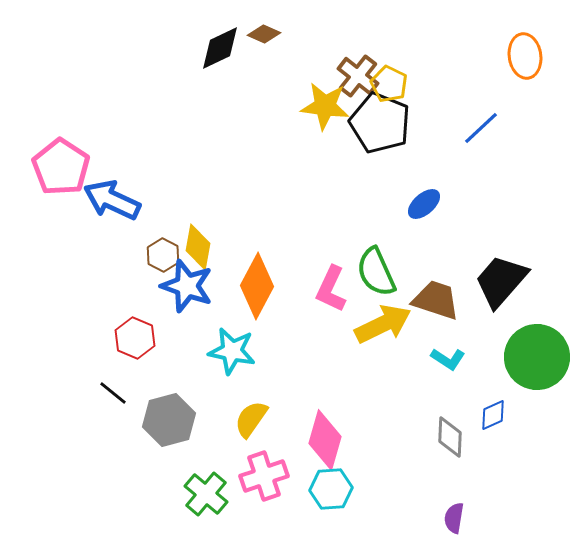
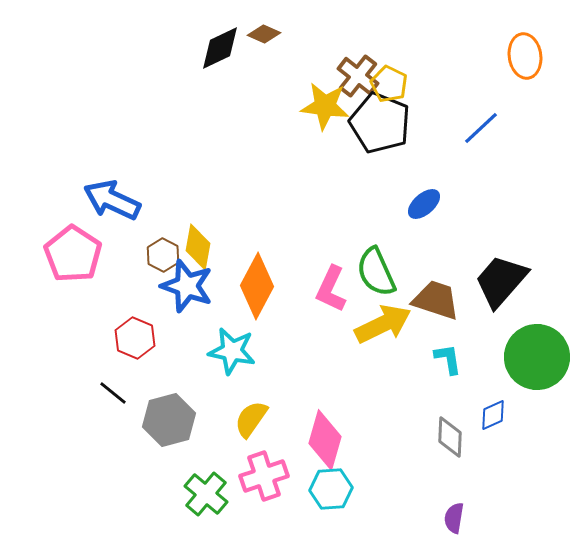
pink pentagon: moved 12 px right, 87 px down
cyan L-shape: rotated 132 degrees counterclockwise
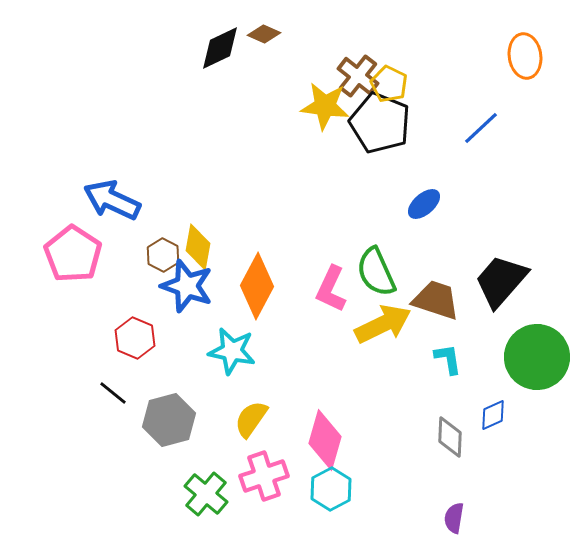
cyan hexagon: rotated 24 degrees counterclockwise
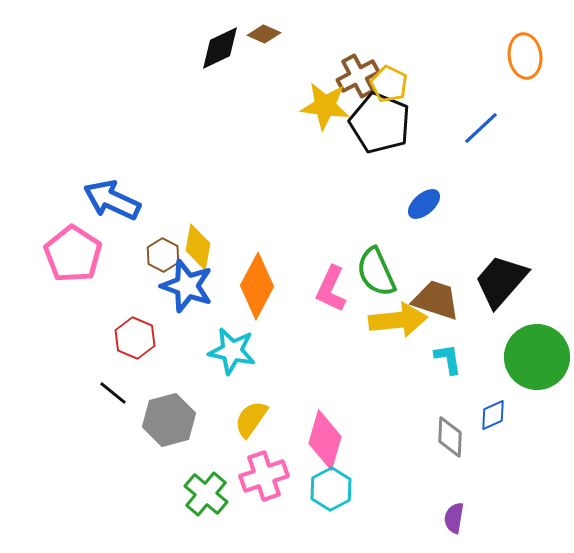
brown cross: rotated 24 degrees clockwise
yellow arrow: moved 15 px right, 4 px up; rotated 20 degrees clockwise
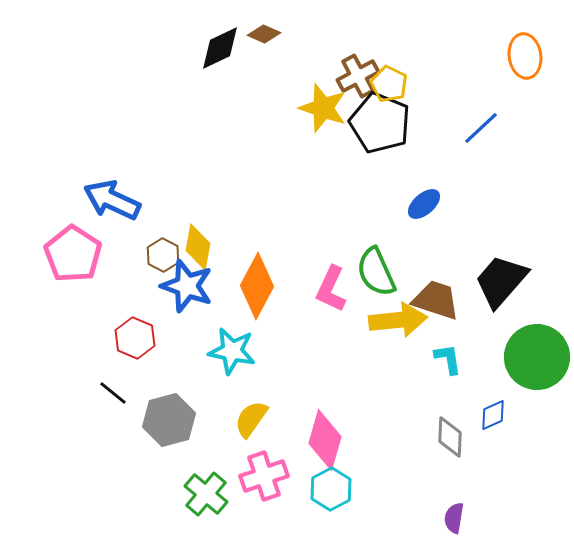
yellow star: moved 2 px left, 2 px down; rotated 12 degrees clockwise
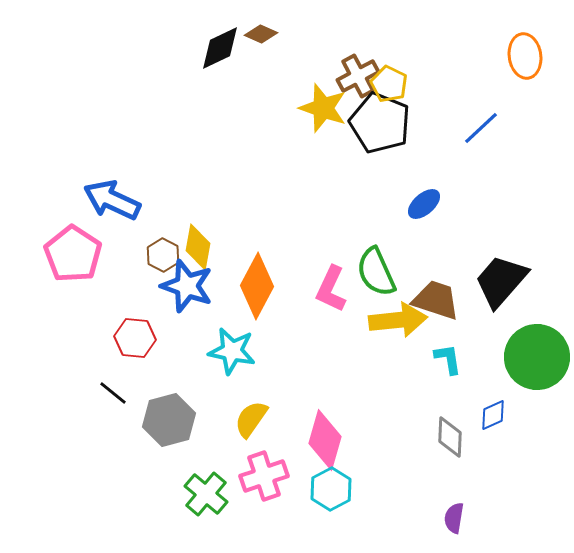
brown diamond: moved 3 px left
red hexagon: rotated 18 degrees counterclockwise
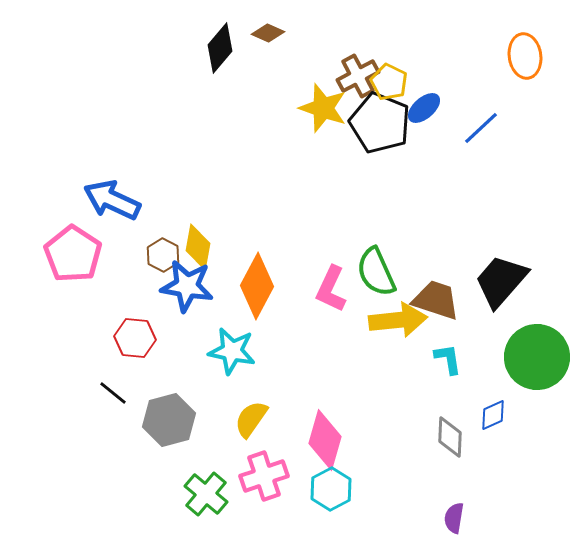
brown diamond: moved 7 px right, 1 px up
black diamond: rotated 24 degrees counterclockwise
yellow pentagon: moved 2 px up
blue ellipse: moved 96 px up
blue star: rotated 10 degrees counterclockwise
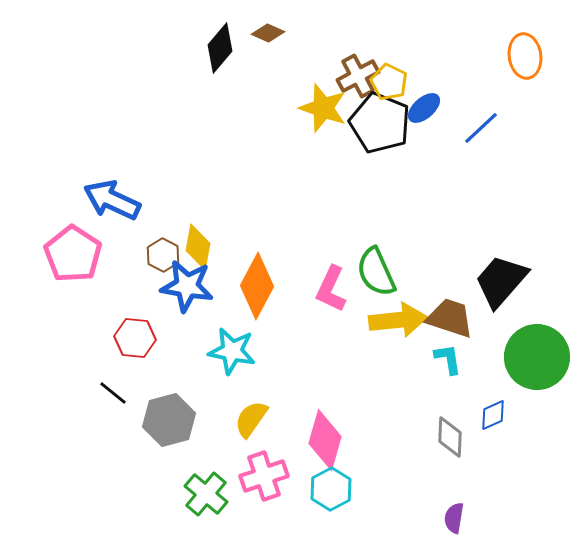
brown trapezoid: moved 14 px right, 18 px down
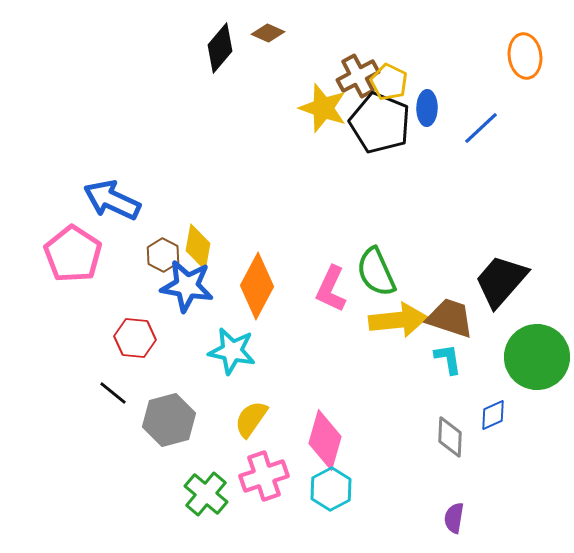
blue ellipse: moved 3 px right; rotated 48 degrees counterclockwise
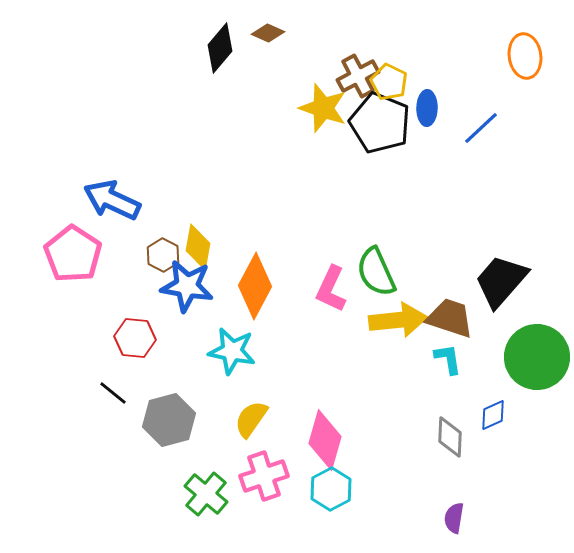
orange diamond: moved 2 px left
